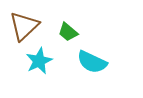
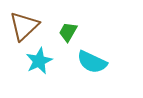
green trapezoid: rotated 80 degrees clockwise
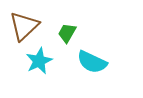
green trapezoid: moved 1 px left, 1 px down
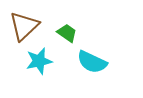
green trapezoid: rotated 95 degrees clockwise
cyan star: rotated 12 degrees clockwise
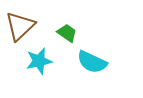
brown triangle: moved 4 px left
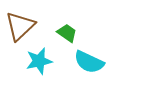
cyan semicircle: moved 3 px left
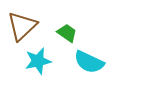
brown triangle: moved 2 px right
cyan star: moved 1 px left
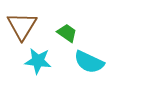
brown triangle: rotated 16 degrees counterclockwise
cyan star: rotated 20 degrees clockwise
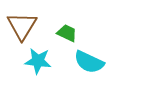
green trapezoid: rotated 10 degrees counterclockwise
